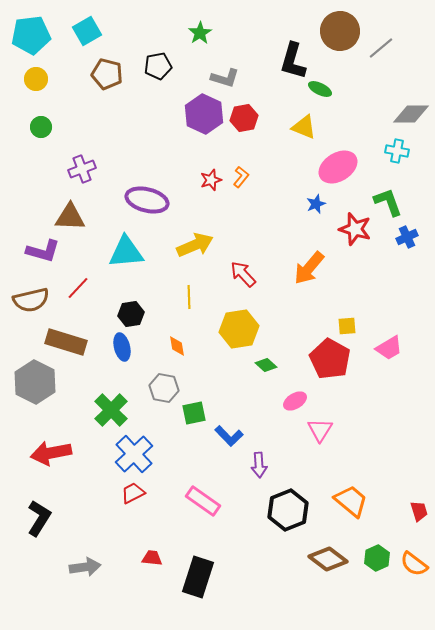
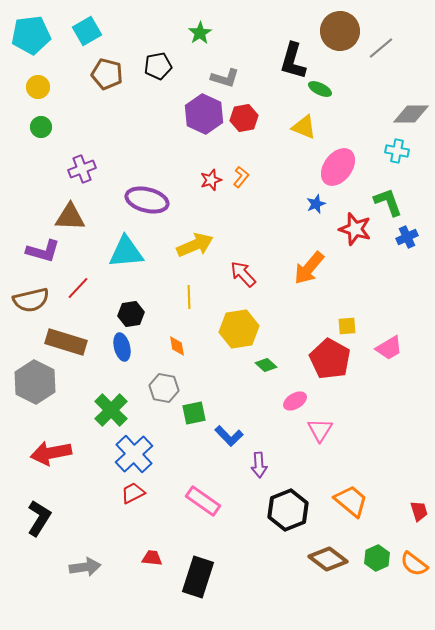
yellow circle at (36, 79): moved 2 px right, 8 px down
pink ellipse at (338, 167): rotated 21 degrees counterclockwise
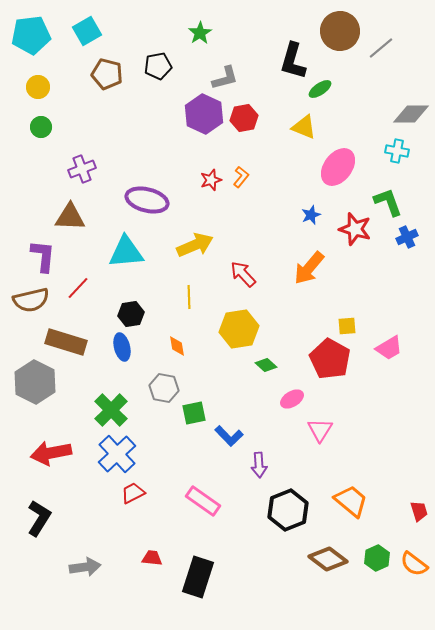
gray L-shape at (225, 78): rotated 32 degrees counterclockwise
green ellipse at (320, 89): rotated 60 degrees counterclockwise
blue star at (316, 204): moved 5 px left, 11 px down
purple L-shape at (43, 251): moved 5 px down; rotated 100 degrees counterclockwise
pink ellipse at (295, 401): moved 3 px left, 2 px up
blue cross at (134, 454): moved 17 px left
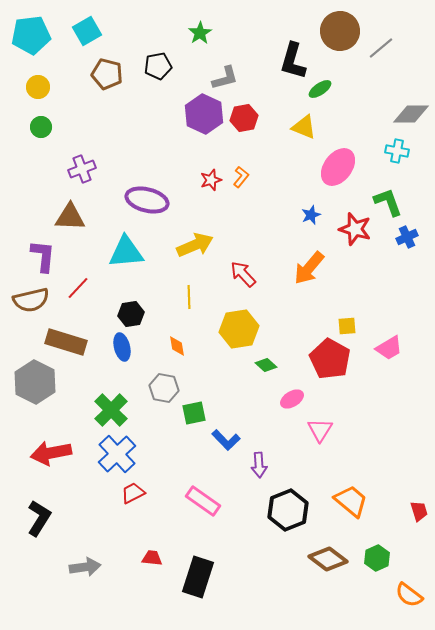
blue L-shape at (229, 436): moved 3 px left, 4 px down
orange semicircle at (414, 564): moved 5 px left, 31 px down
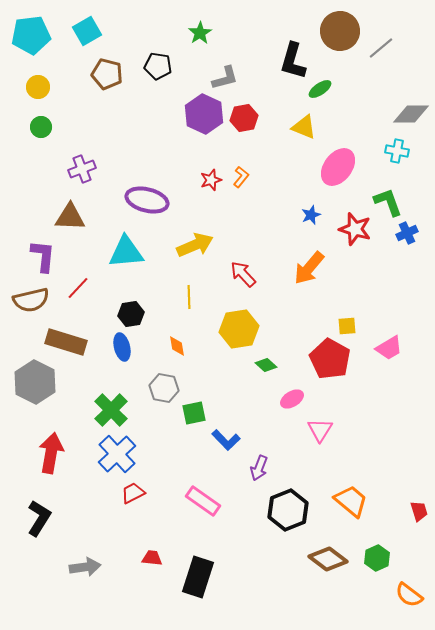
black pentagon at (158, 66): rotated 20 degrees clockwise
blue cross at (407, 237): moved 4 px up
red arrow at (51, 453): rotated 111 degrees clockwise
purple arrow at (259, 465): moved 3 px down; rotated 25 degrees clockwise
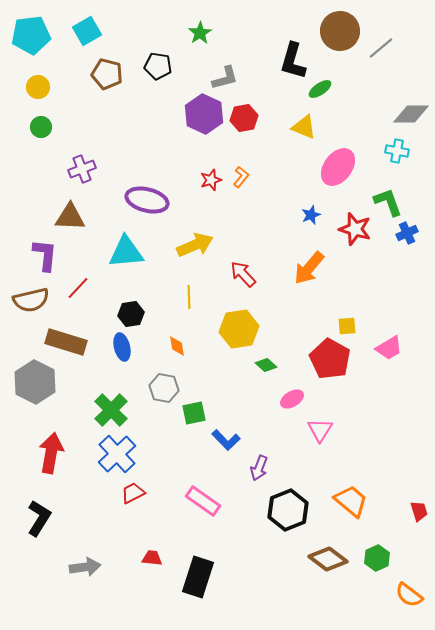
purple L-shape at (43, 256): moved 2 px right, 1 px up
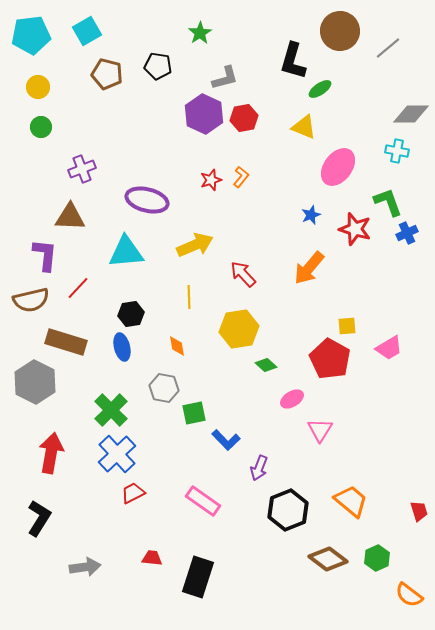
gray line at (381, 48): moved 7 px right
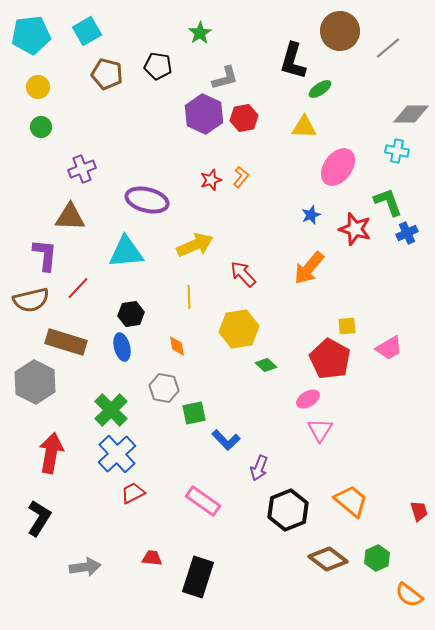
yellow triangle at (304, 127): rotated 20 degrees counterclockwise
pink ellipse at (292, 399): moved 16 px right
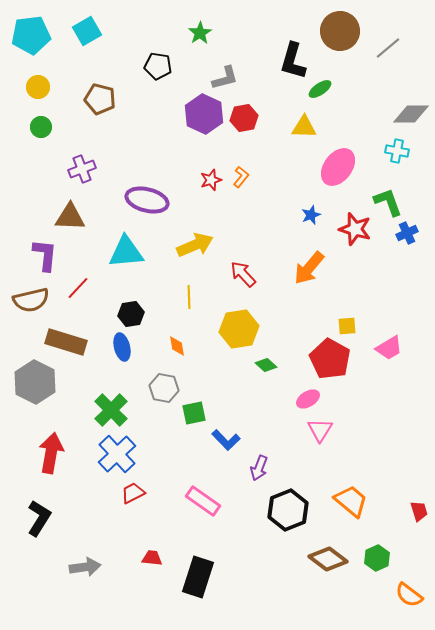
brown pentagon at (107, 74): moved 7 px left, 25 px down
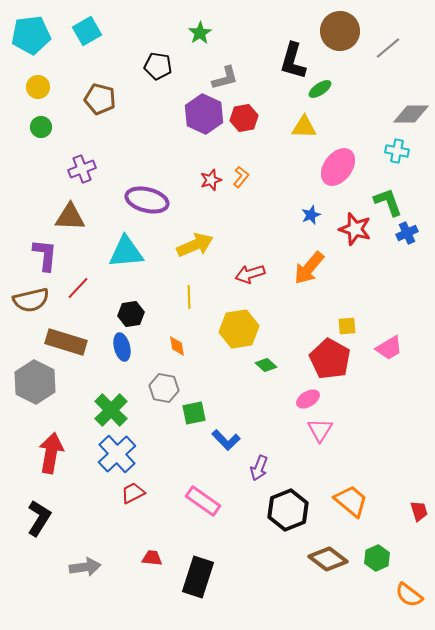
red arrow at (243, 274): moved 7 px right; rotated 64 degrees counterclockwise
